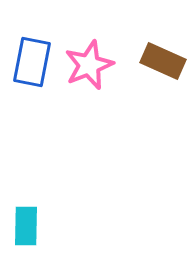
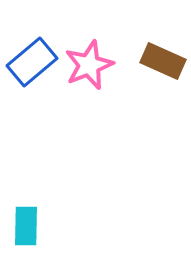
blue rectangle: rotated 39 degrees clockwise
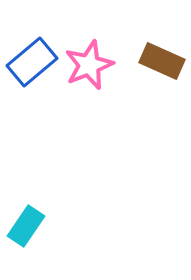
brown rectangle: moved 1 px left
cyan rectangle: rotated 33 degrees clockwise
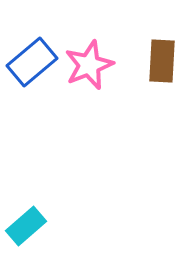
brown rectangle: rotated 69 degrees clockwise
cyan rectangle: rotated 15 degrees clockwise
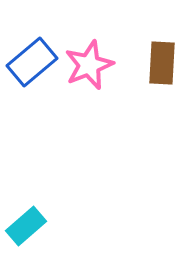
brown rectangle: moved 2 px down
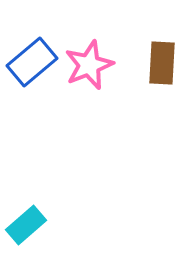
cyan rectangle: moved 1 px up
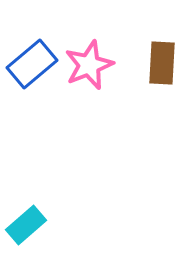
blue rectangle: moved 2 px down
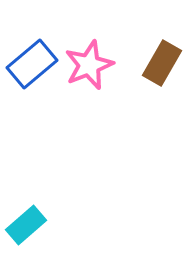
brown rectangle: rotated 27 degrees clockwise
